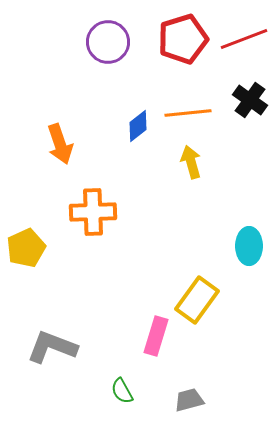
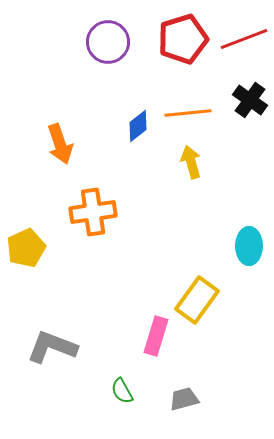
orange cross: rotated 6 degrees counterclockwise
gray trapezoid: moved 5 px left, 1 px up
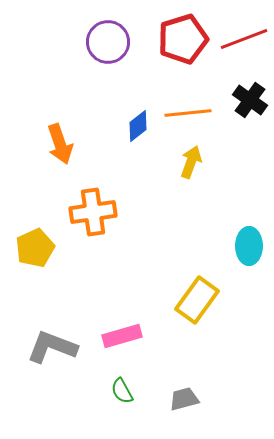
yellow arrow: rotated 36 degrees clockwise
yellow pentagon: moved 9 px right
pink rectangle: moved 34 px left; rotated 57 degrees clockwise
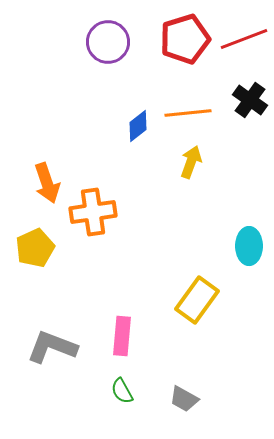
red pentagon: moved 2 px right
orange arrow: moved 13 px left, 39 px down
pink rectangle: rotated 69 degrees counterclockwise
gray trapezoid: rotated 136 degrees counterclockwise
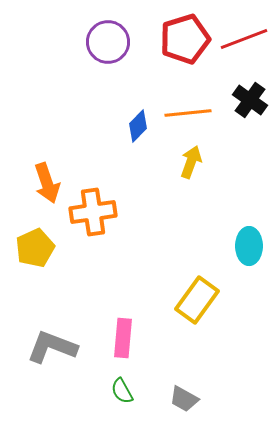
blue diamond: rotated 8 degrees counterclockwise
pink rectangle: moved 1 px right, 2 px down
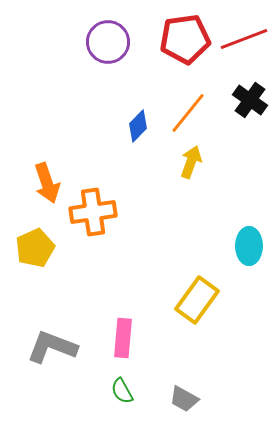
red pentagon: rotated 9 degrees clockwise
orange line: rotated 45 degrees counterclockwise
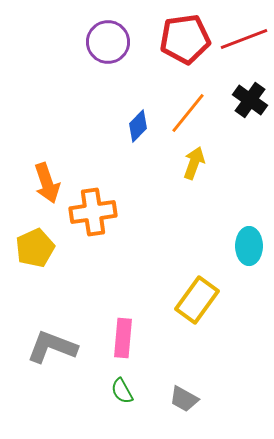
yellow arrow: moved 3 px right, 1 px down
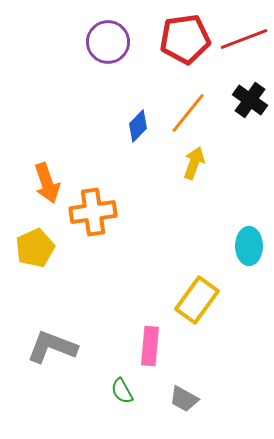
pink rectangle: moved 27 px right, 8 px down
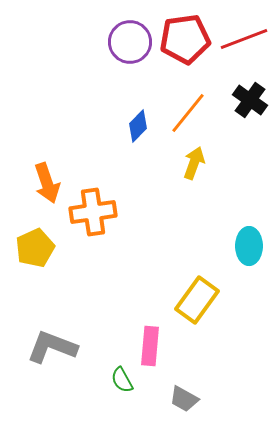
purple circle: moved 22 px right
green semicircle: moved 11 px up
